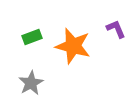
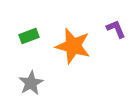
green rectangle: moved 3 px left, 1 px up
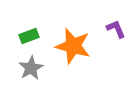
gray star: moved 15 px up
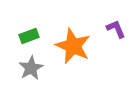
orange star: rotated 9 degrees clockwise
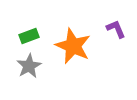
gray star: moved 2 px left, 2 px up
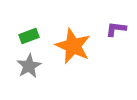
purple L-shape: rotated 60 degrees counterclockwise
